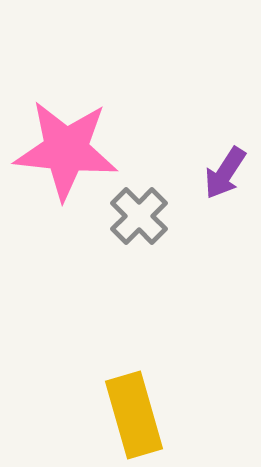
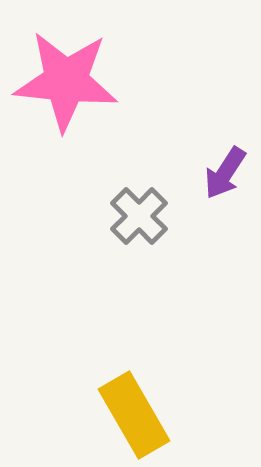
pink star: moved 69 px up
yellow rectangle: rotated 14 degrees counterclockwise
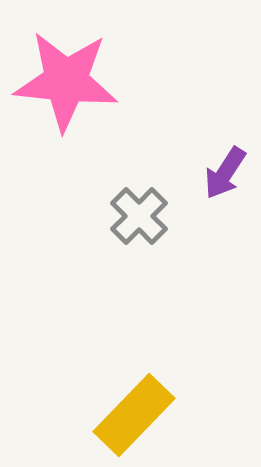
yellow rectangle: rotated 74 degrees clockwise
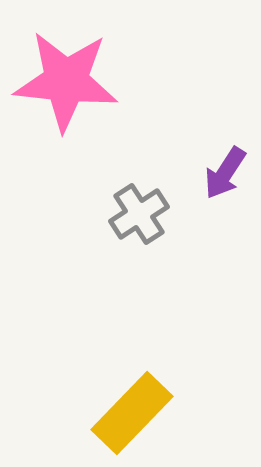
gray cross: moved 2 px up; rotated 12 degrees clockwise
yellow rectangle: moved 2 px left, 2 px up
